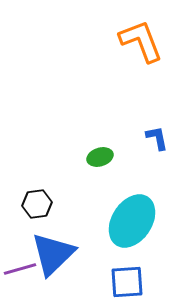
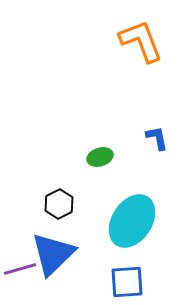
black hexagon: moved 22 px right; rotated 20 degrees counterclockwise
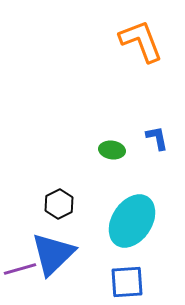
green ellipse: moved 12 px right, 7 px up; rotated 25 degrees clockwise
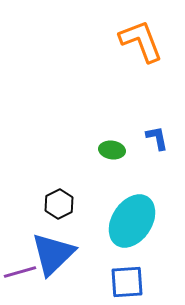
purple line: moved 3 px down
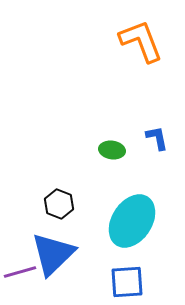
black hexagon: rotated 12 degrees counterclockwise
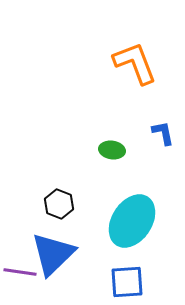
orange L-shape: moved 6 px left, 22 px down
blue L-shape: moved 6 px right, 5 px up
purple line: rotated 24 degrees clockwise
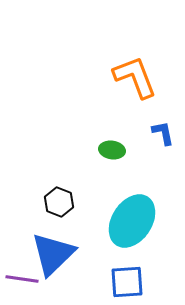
orange L-shape: moved 14 px down
black hexagon: moved 2 px up
purple line: moved 2 px right, 7 px down
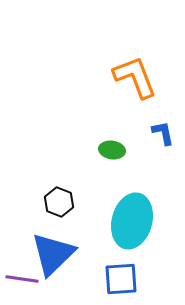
cyan ellipse: rotated 18 degrees counterclockwise
blue square: moved 6 px left, 3 px up
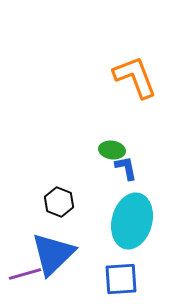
blue L-shape: moved 37 px left, 35 px down
purple line: moved 3 px right, 5 px up; rotated 24 degrees counterclockwise
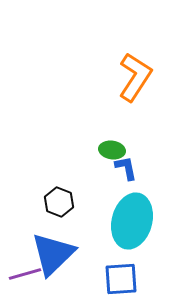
orange L-shape: rotated 54 degrees clockwise
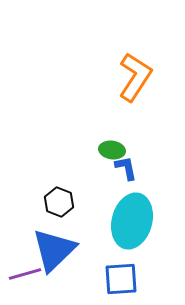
blue triangle: moved 1 px right, 4 px up
